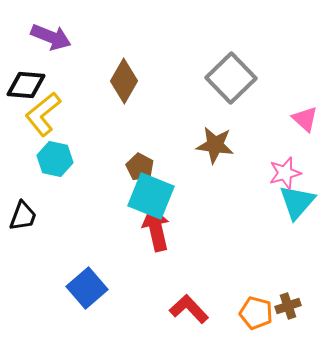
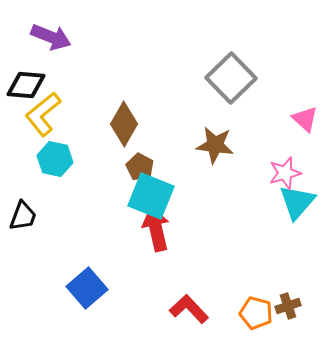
brown diamond: moved 43 px down
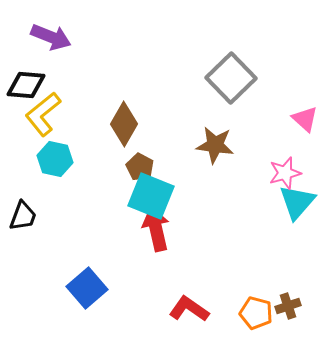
red L-shape: rotated 12 degrees counterclockwise
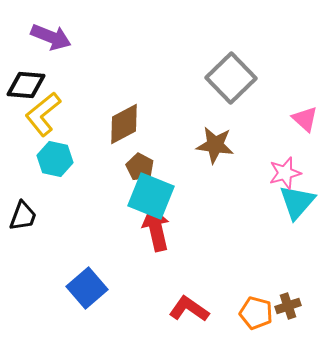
brown diamond: rotated 33 degrees clockwise
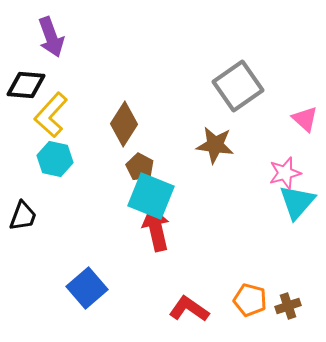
purple arrow: rotated 48 degrees clockwise
gray square: moved 7 px right, 8 px down; rotated 9 degrees clockwise
yellow L-shape: moved 8 px right, 1 px down; rotated 9 degrees counterclockwise
brown diamond: rotated 30 degrees counterclockwise
orange pentagon: moved 6 px left, 13 px up
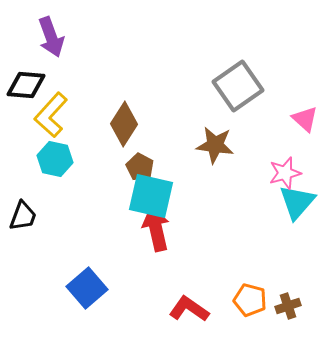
cyan square: rotated 9 degrees counterclockwise
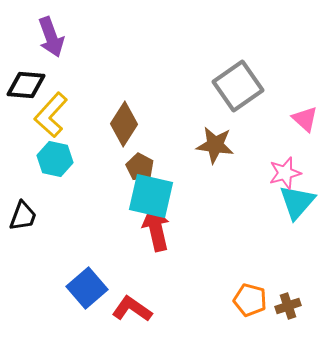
red L-shape: moved 57 px left
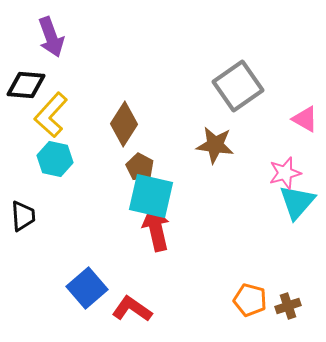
pink triangle: rotated 12 degrees counterclockwise
black trapezoid: rotated 24 degrees counterclockwise
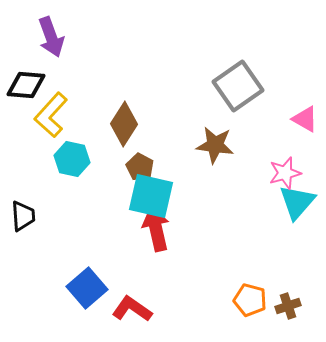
cyan hexagon: moved 17 px right
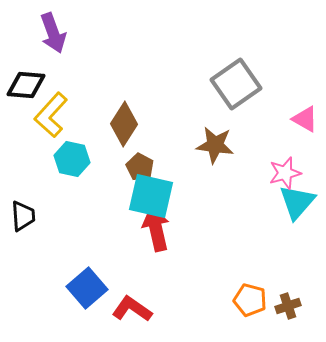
purple arrow: moved 2 px right, 4 px up
gray square: moved 2 px left, 2 px up
